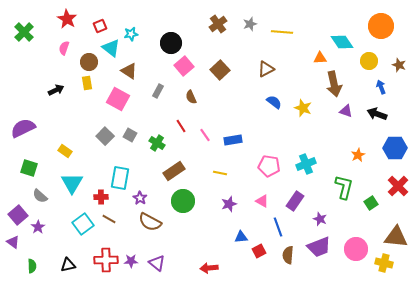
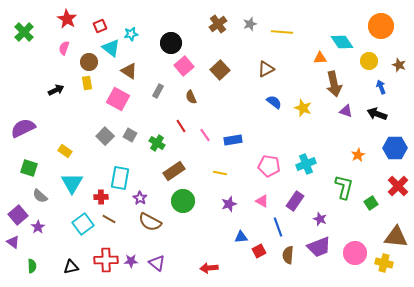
pink circle at (356, 249): moved 1 px left, 4 px down
black triangle at (68, 265): moved 3 px right, 2 px down
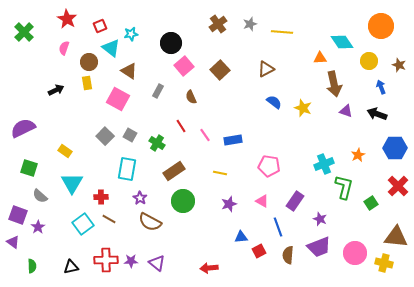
cyan cross at (306, 164): moved 18 px right
cyan rectangle at (120, 178): moved 7 px right, 9 px up
purple square at (18, 215): rotated 30 degrees counterclockwise
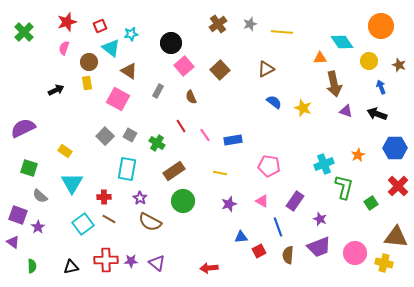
red star at (67, 19): moved 3 px down; rotated 24 degrees clockwise
red cross at (101, 197): moved 3 px right
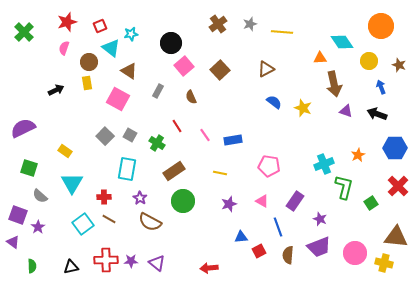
red line at (181, 126): moved 4 px left
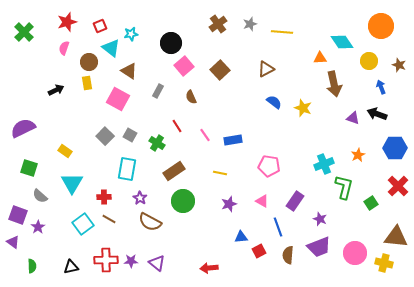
purple triangle at (346, 111): moved 7 px right, 7 px down
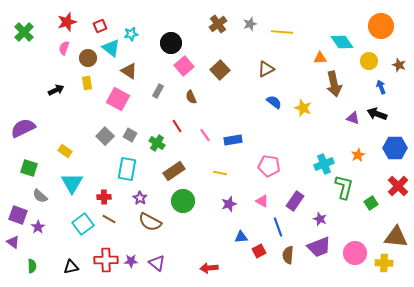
brown circle at (89, 62): moved 1 px left, 4 px up
yellow cross at (384, 263): rotated 12 degrees counterclockwise
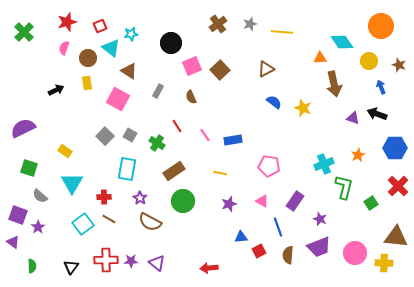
pink square at (184, 66): moved 8 px right; rotated 18 degrees clockwise
black triangle at (71, 267): rotated 42 degrees counterclockwise
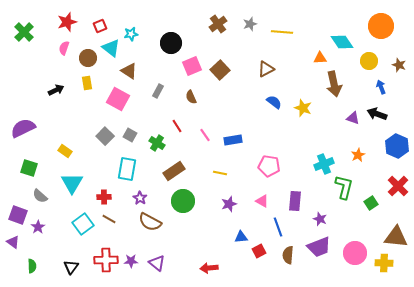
blue hexagon at (395, 148): moved 2 px right, 2 px up; rotated 25 degrees clockwise
purple rectangle at (295, 201): rotated 30 degrees counterclockwise
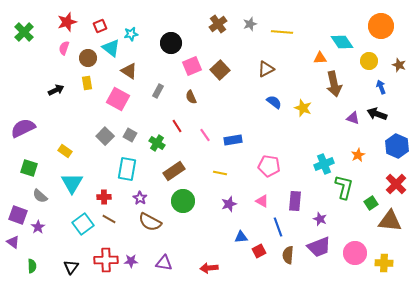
red cross at (398, 186): moved 2 px left, 2 px up
brown triangle at (396, 237): moved 6 px left, 16 px up
purple triangle at (157, 263): moved 7 px right; rotated 30 degrees counterclockwise
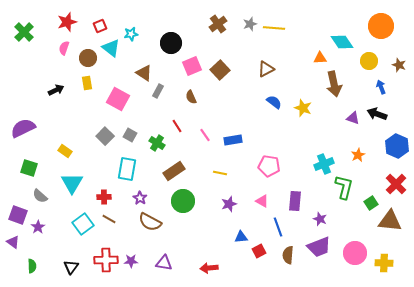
yellow line at (282, 32): moved 8 px left, 4 px up
brown triangle at (129, 71): moved 15 px right, 2 px down
